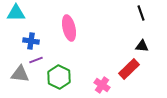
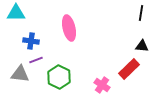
black line: rotated 28 degrees clockwise
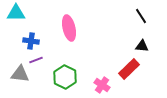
black line: moved 3 px down; rotated 42 degrees counterclockwise
green hexagon: moved 6 px right
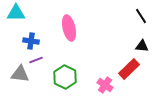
pink cross: moved 3 px right
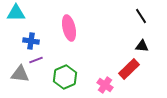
green hexagon: rotated 10 degrees clockwise
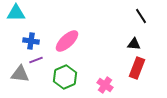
pink ellipse: moved 2 px left, 13 px down; rotated 60 degrees clockwise
black triangle: moved 8 px left, 2 px up
red rectangle: moved 8 px right, 1 px up; rotated 25 degrees counterclockwise
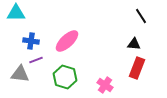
green hexagon: rotated 20 degrees counterclockwise
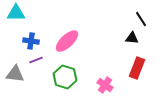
black line: moved 3 px down
black triangle: moved 2 px left, 6 px up
gray triangle: moved 5 px left
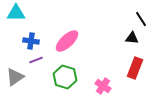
red rectangle: moved 2 px left
gray triangle: moved 3 px down; rotated 42 degrees counterclockwise
pink cross: moved 2 px left, 1 px down
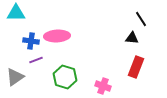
pink ellipse: moved 10 px left, 5 px up; rotated 40 degrees clockwise
red rectangle: moved 1 px right, 1 px up
pink cross: rotated 14 degrees counterclockwise
